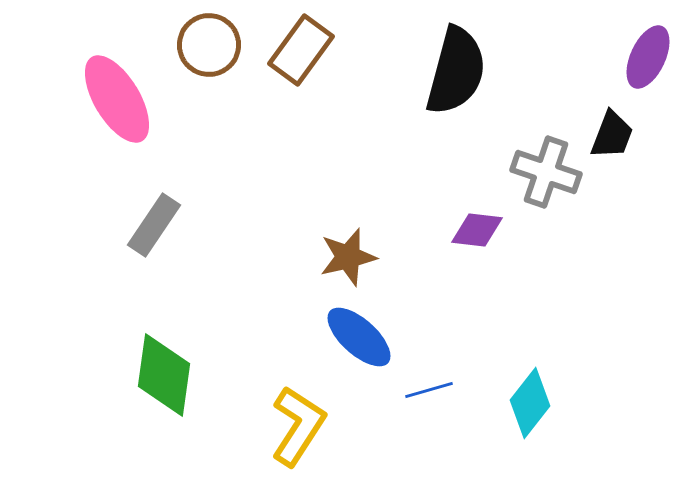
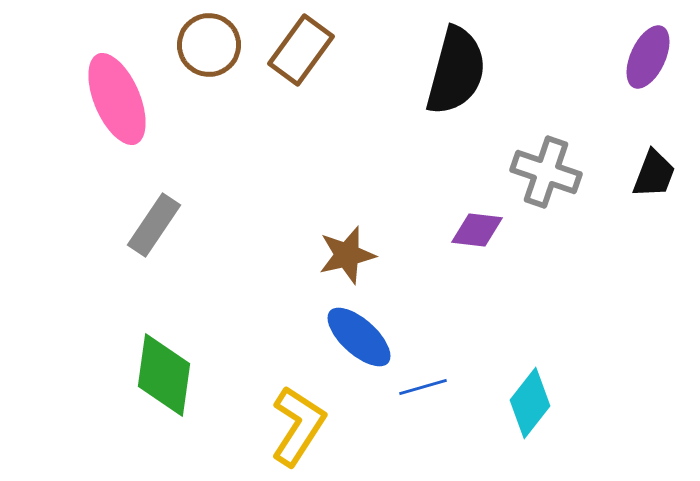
pink ellipse: rotated 8 degrees clockwise
black trapezoid: moved 42 px right, 39 px down
brown star: moved 1 px left, 2 px up
blue line: moved 6 px left, 3 px up
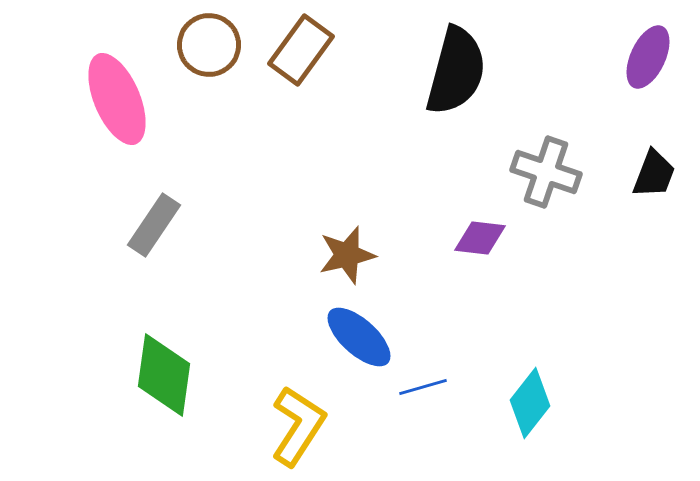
purple diamond: moved 3 px right, 8 px down
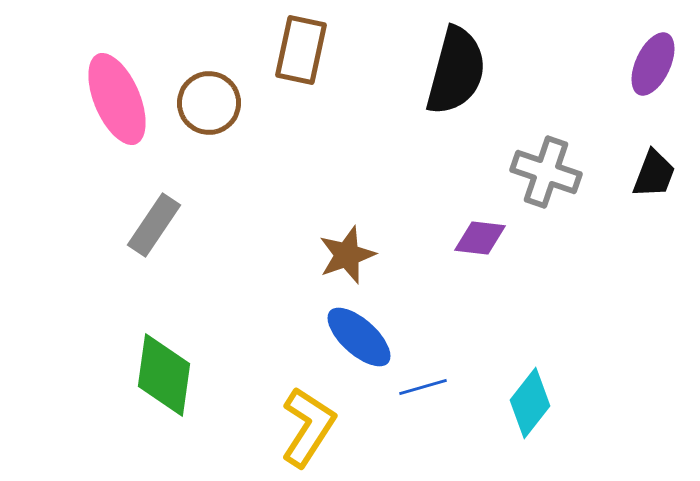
brown circle: moved 58 px down
brown rectangle: rotated 24 degrees counterclockwise
purple ellipse: moved 5 px right, 7 px down
brown star: rotated 6 degrees counterclockwise
yellow L-shape: moved 10 px right, 1 px down
